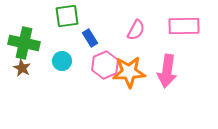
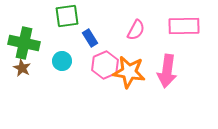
orange star: rotated 12 degrees clockwise
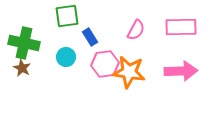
pink rectangle: moved 3 px left, 1 px down
blue rectangle: moved 1 px up
cyan circle: moved 4 px right, 4 px up
pink hexagon: moved 1 px up; rotated 16 degrees clockwise
pink arrow: moved 14 px right; rotated 100 degrees counterclockwise
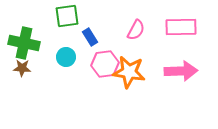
brown star: rotated 24 degrees counterclockwise
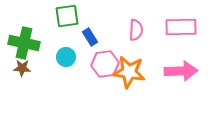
pink semicircle: rotated 25 degrees counterclockwise
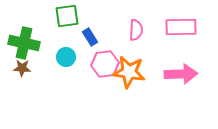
pink arrow: moved 3 px down
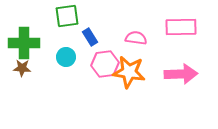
pink semicircle: moved 8 px down; rotated 85 degrees counterclockwise
green cross: rotated 12 degrees counterclockwise
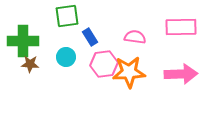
pink semicircle: moved 1 px left, 1 px up
green cross: moved 1 px left, 2 px up
pink hexagon: moved 1 px left
brown star: moved 8 px right, 4 px up
orange star: rotated 12 degrees counterclockwise
